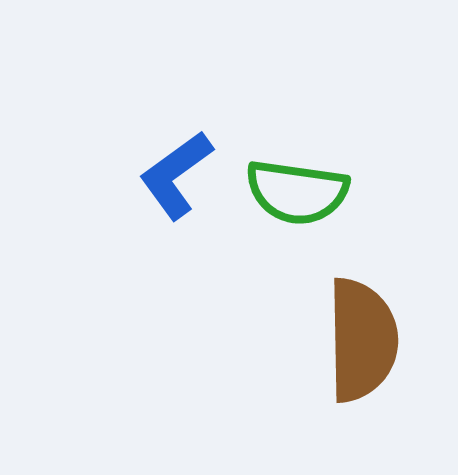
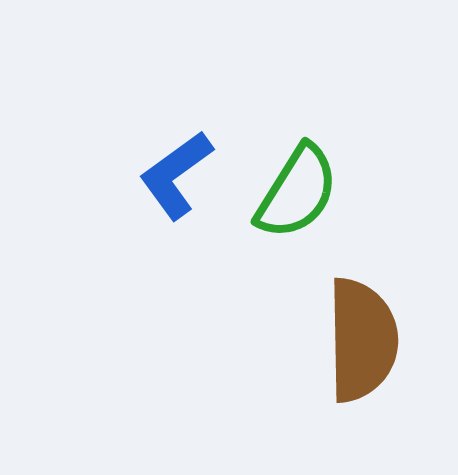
green semicircle: rotated 66 degrees counterclockwise
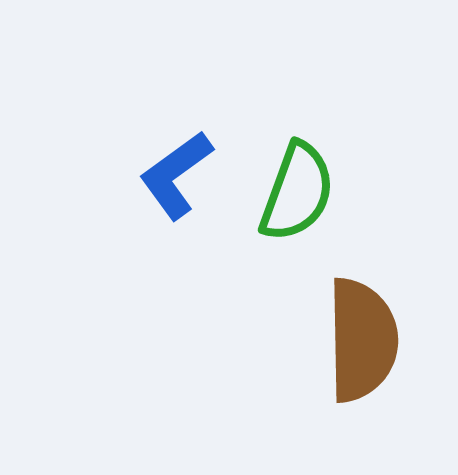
green semicircle: rotated 12 degrees counterclockwise
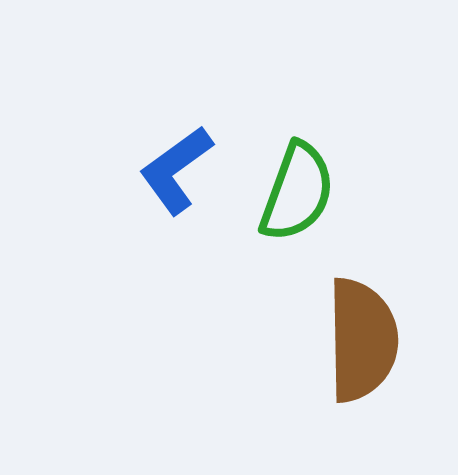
blue L-shape: moved 5 px up
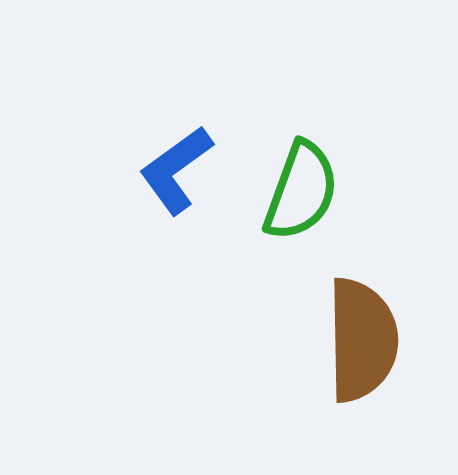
green semicircle: moved 4 px right, 1 px up
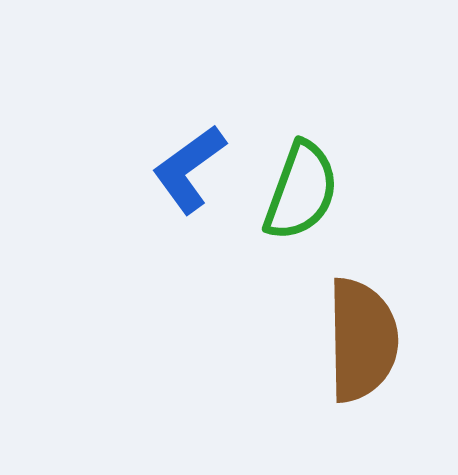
blue L-shape: moved 13 px right, 1 px up
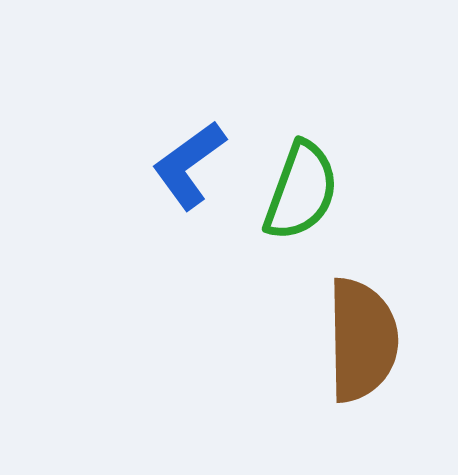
blue L-shape: moved 4 px up
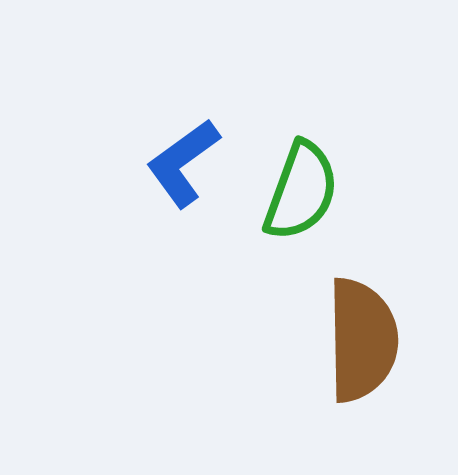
blue L-shape: moved 6 px left, 2 px up
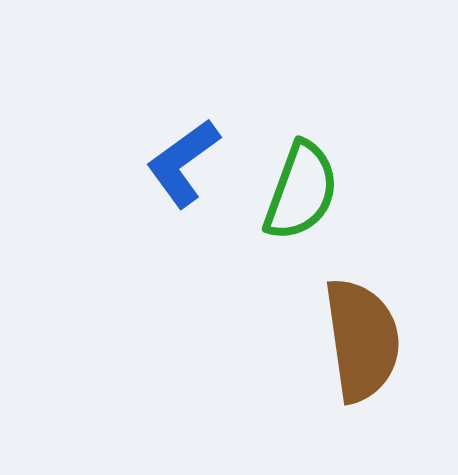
brown semicircle: rotated 7 degrees counterclockwise
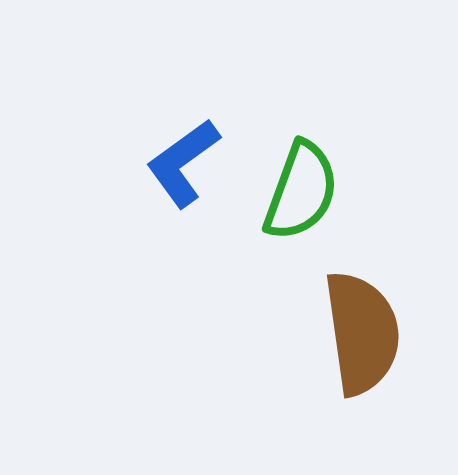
brown semicircle: moved 7 px up
